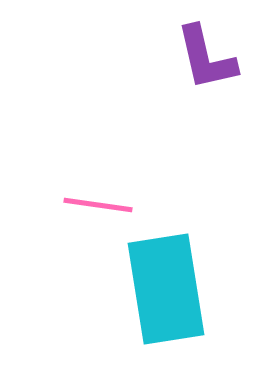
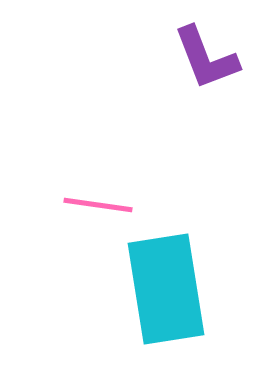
purple L-shape: rotated 8 degrees counterclockwise
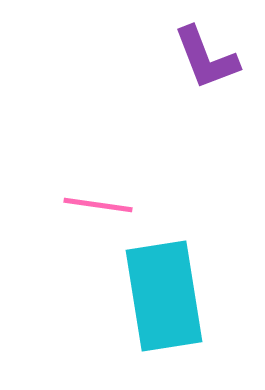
cyan rectangle: moved 2 px left, 7 px down
